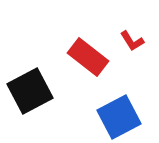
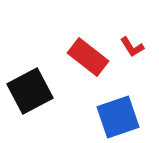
red L-shape: moved 6 px down
blue square: moved 1 px left; rotated 9 degrees clockwise
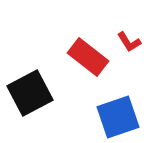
red L-shape: moved 3 px left, 5 px up
black square: moved 2 px down
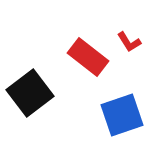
black square: rotated 9 degrees counterclockwise
blue square: moved 4 px right, 2 px up
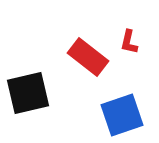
red L-shape: rotated 45 degrees clockwise
black square: moved 2 px left; rotated 24 degrees clockwise
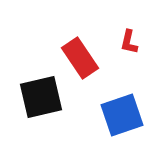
red rectangle: moved 8 px left, 1 px down; rotated 18 degrees clockwise
black square: moved 13 px right, 4 px down
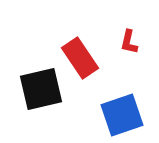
black square: moved 8 px up
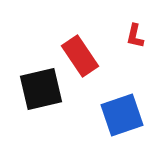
red L-shape: moved 6 px right, 6 px up
red rectangle: moved 2 px up
